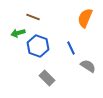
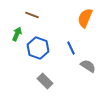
brown line: moved 1 px left, 2 px up
green arrow: moved 1 px left, 1 px down; rotated 128 degrees clockwise
blue hexagon: moved 2 px down
gray rectangle: moved 2 px left, 3 px down
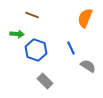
green arrow: rotated 72 degrees clockwise
blue hexagon: moved 2 px left, 2 px down
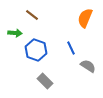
brown line: rotated 16 degrees clockwise
green arrow: moved 2 px left, 1 px up
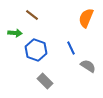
orange semicircle: moved 1 px right
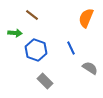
gray semicircle: moved 2 px right, 2 px down
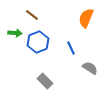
blue hexagon: moved 2 px right, 8 px up; rotated 20 degrees clockwise
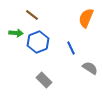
green arrow: moved 1 px right
gray rectangle: moved 1 px left, 1 px up
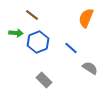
blue line: rotated 24 degrees counterclockwise
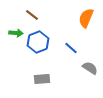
gray rectangle: moved 2 px left, 1 px up; rotated 49 degrees counterclockwise
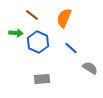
orange semicircle: moved 22 px left
blue hexagon: rotated 15 degrees counterclockwise
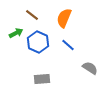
green arrow: rotated 32 degrees counterclockwise
blue line: moved 3 px left, 3 px up
